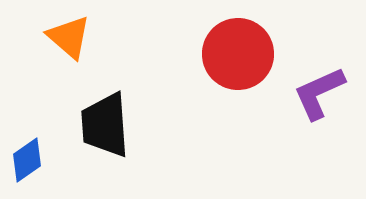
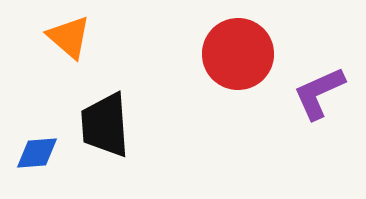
blue diamond: moved 10 px right, 7 px up; rotated 30 degrees clockwise
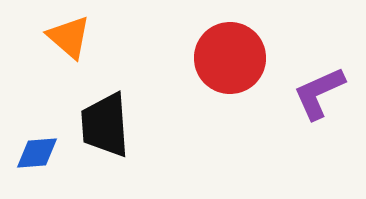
red circle: moved 8 px left, 4 px down
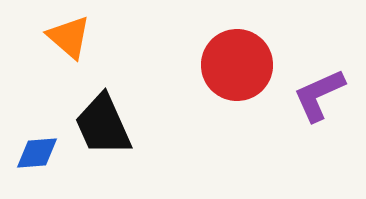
red circle: moved 7 px right, 7 px down
purple L-shape: moved 2 px down
black trapezoid: moved 2 px left; rotated 20 degrees counterclockwise
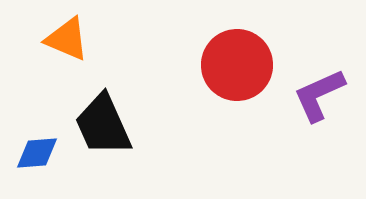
orange triangle: moved 2 px left, 2 px down; rotated 18 degrees counterclockwise
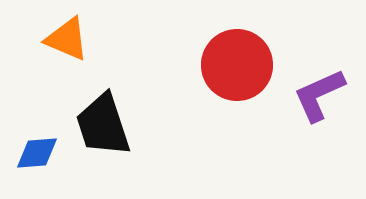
black trapezoid: rotated 6 degrees clockwise
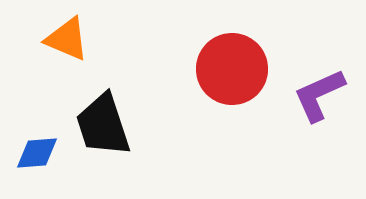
red circle: moved 5 px left, 4 px down
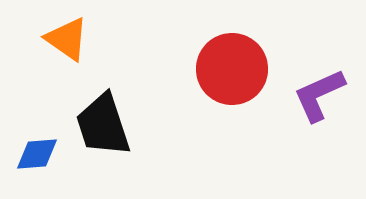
orange triangle: rotated 12 degrees clockwise
blue diamond: moved 1 px down
